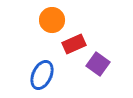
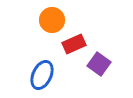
purple square: moved 1 px right
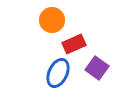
purple square: moved 2 px left, 4 px down
blue ellipse: moved 16 px right, 2 px up
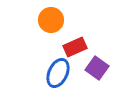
orange circle: moved 1 px left
red rectangle: moved 1 px right, 3 px down
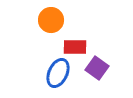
red rectangle: rotated 25 degrees clockwise
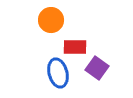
blue ellipse: rotated 40 degrees counterclockwise
